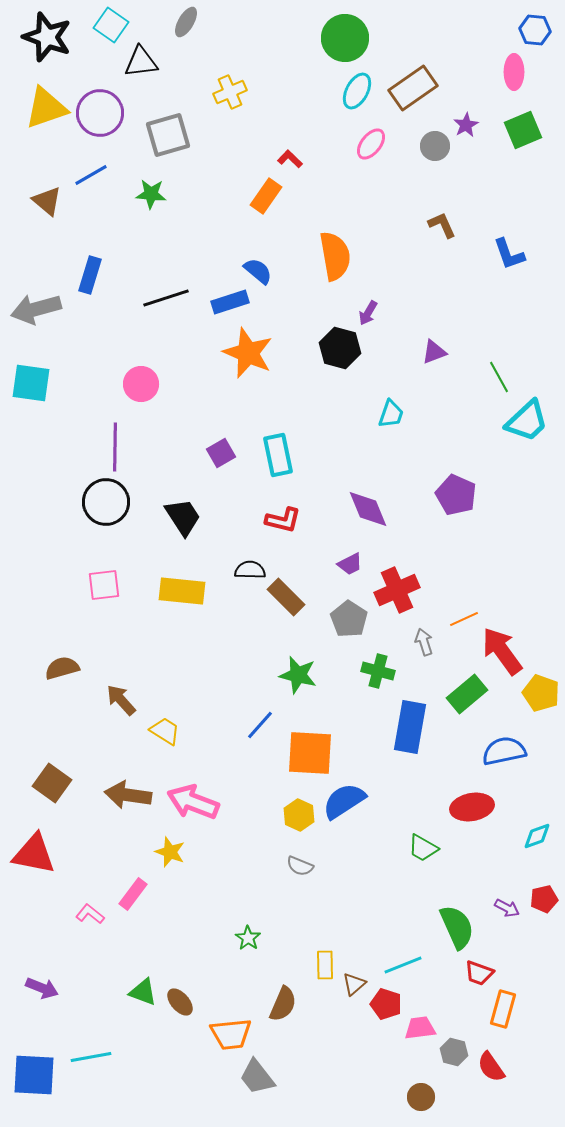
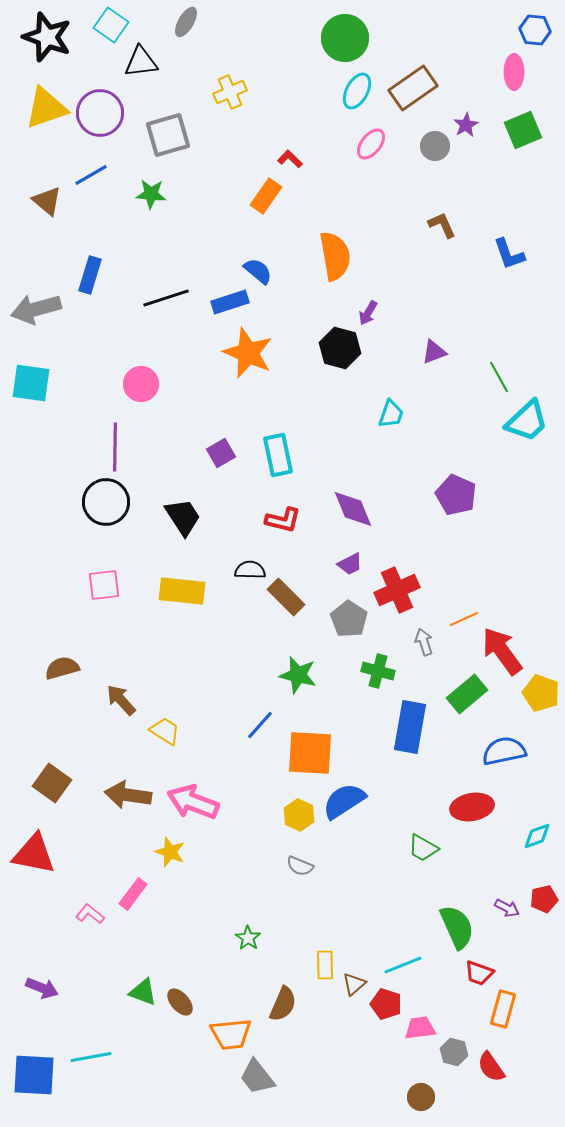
purple diamond at (368, 509): moved 15 px left
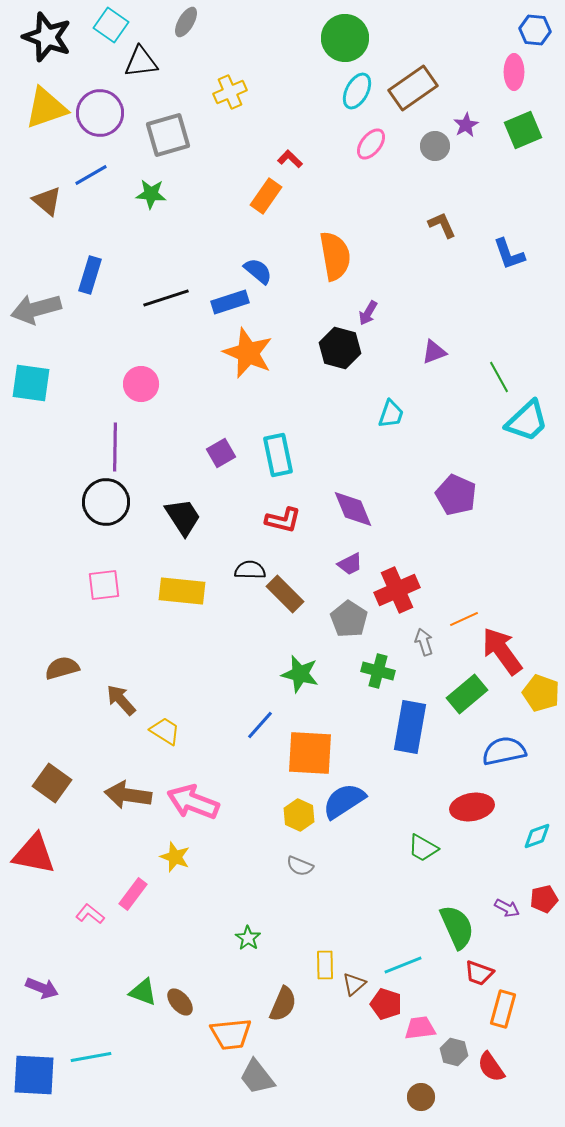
brown rectangle at (286, 597): moved 1 px left, 3 px up
green star at (298, 675): moved 2 px right, 1 px up
yellow star at (170, 852): moved 5 px right, 5 px down
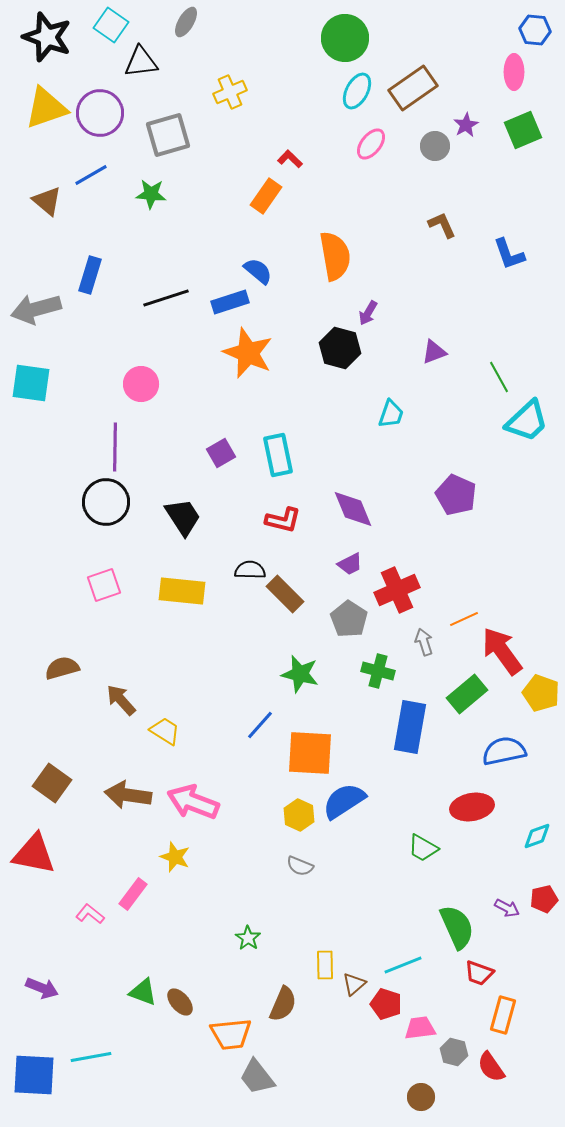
pink square at (104, 585): rotated 12 degrees counterclockwise
orange rectangle at (503, 1009): moved 6 px down
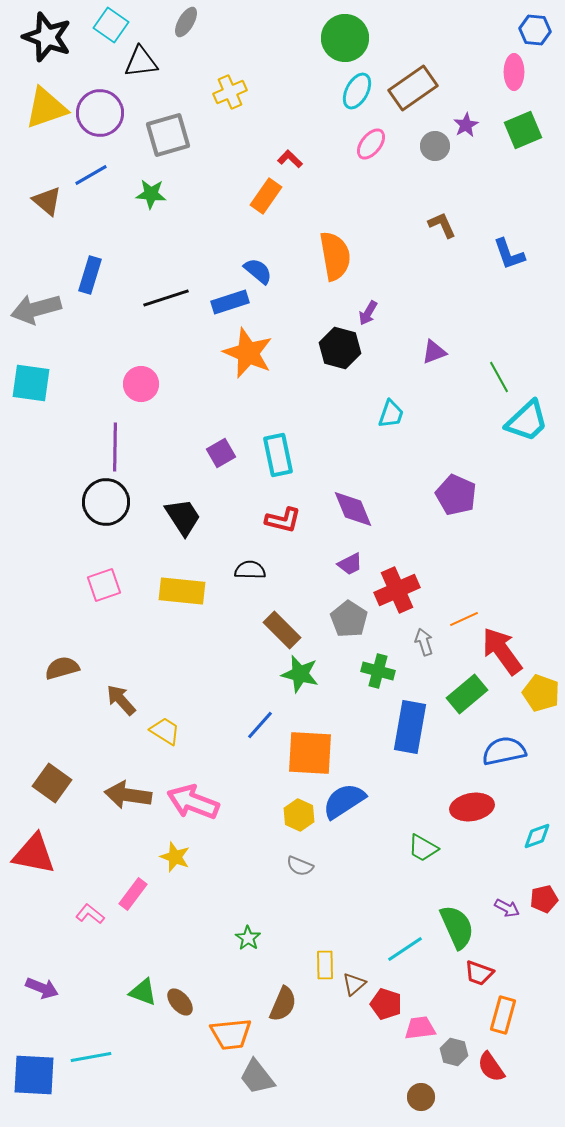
brown rectangle at (285, 594): moved 3 px left, 36 px down
cyan line at (403, 965): moved 2 px right, 16 px up; rotated 12 degrees counterclockwise
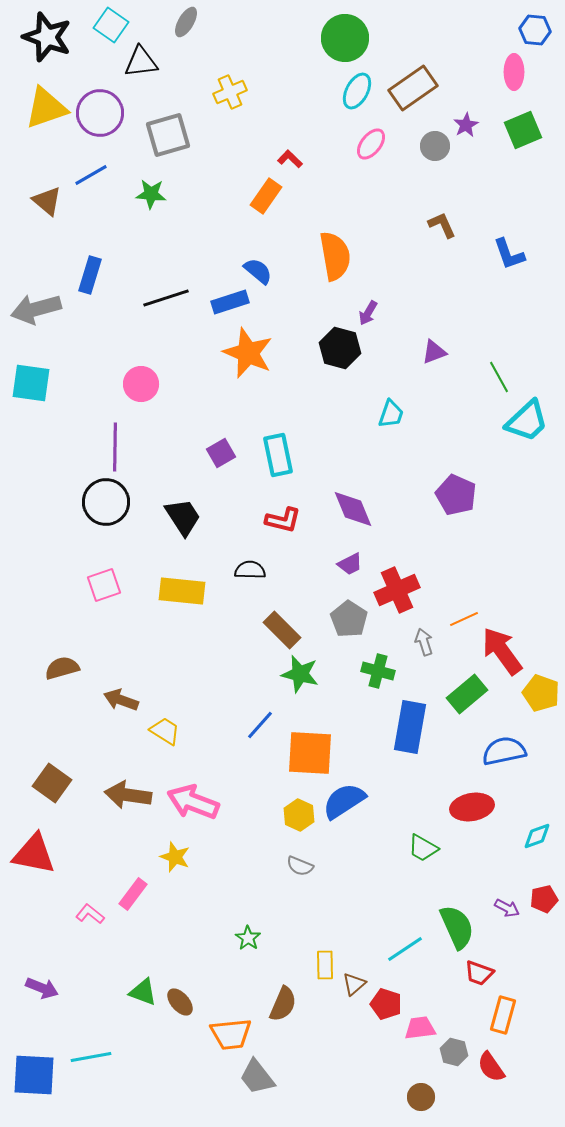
brown arrow at (121, 700): rotated 28 degrees counterclockwise
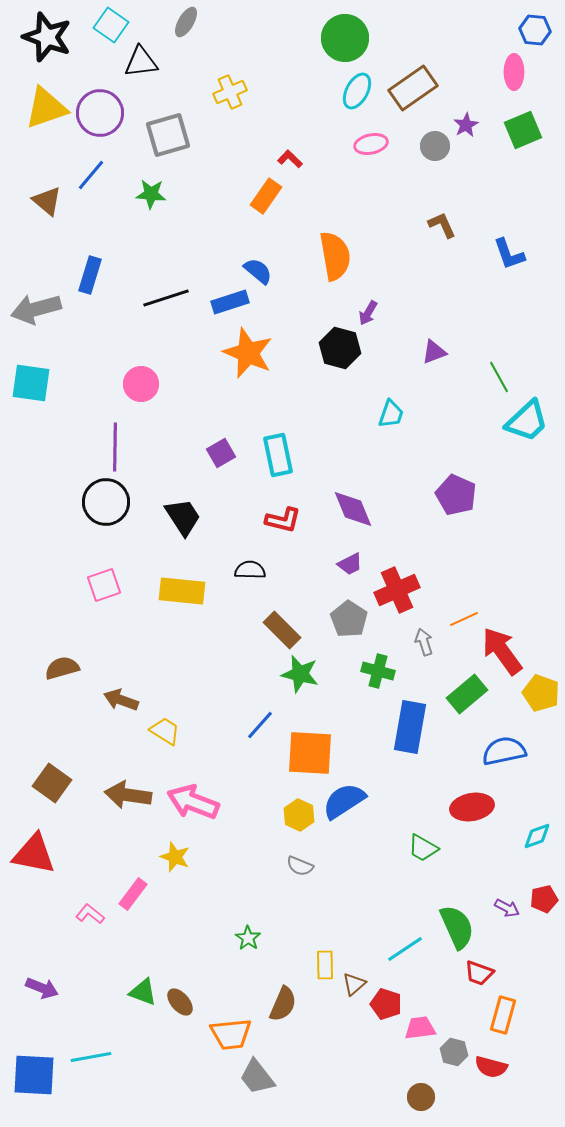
pink ellipse at (371, 144): rotated 40 degrees clockwise
blue line at (91, 175): rotated 20 degrees counterclockwise
red semicircle at (491, 1067): rotated 40 degrees counterclockwise
